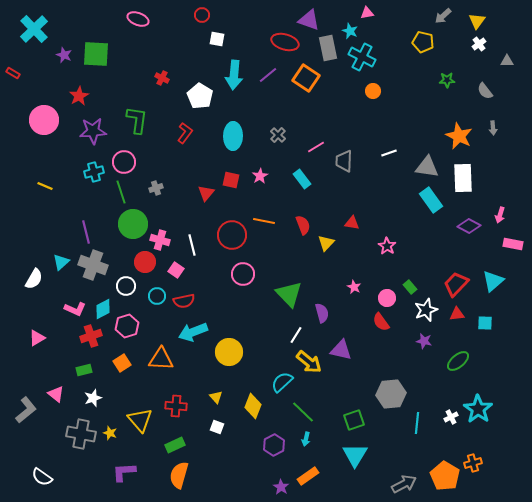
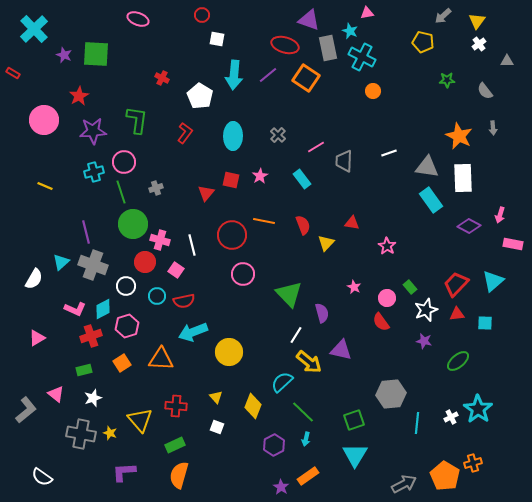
red ellipse at (285, 42): moved 3 px down
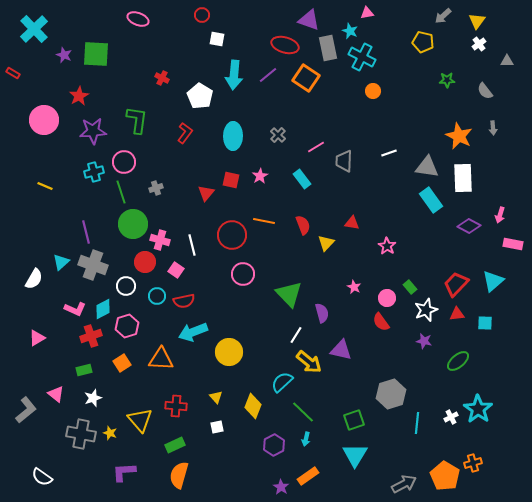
gray hexagon at (391, 394): rotated 12 degrees counterclockwise
white square at (217, 427): rotated 32 degrees counterclockwise
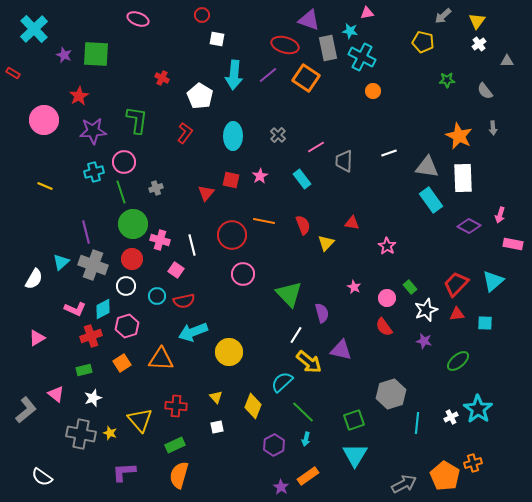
cyan star at (350, 31): rotated 14 degrees counterclockwise
red circle at (145, 262): moved 13 px left, 3 px up
red semicircle at (381, 322): moved 3 px right, 5 px down
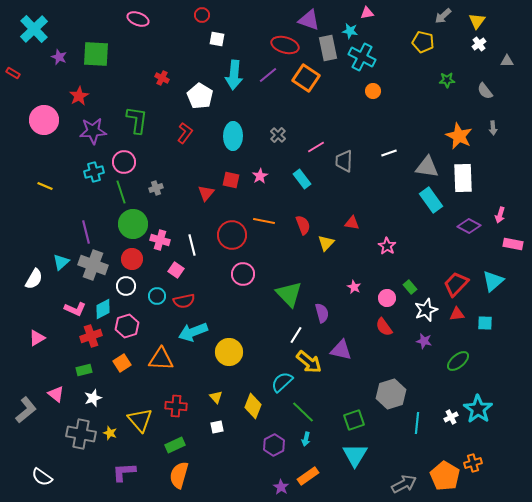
purple star at (64, 55): moved 5 px left, 2 px down
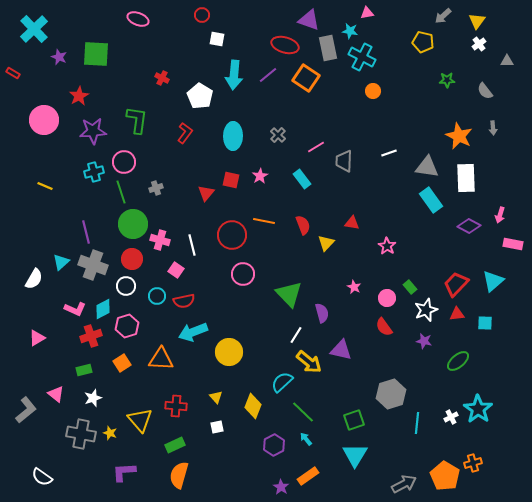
white rectangle at (463, 178): moved 3 px right
cyan arrow at (306, 439): rotated 128 degrees clockwise
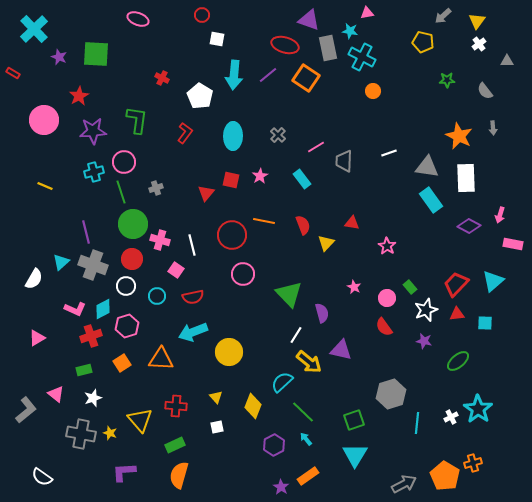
red semicircle at (184, 301): moved 9 px right, 4 px up
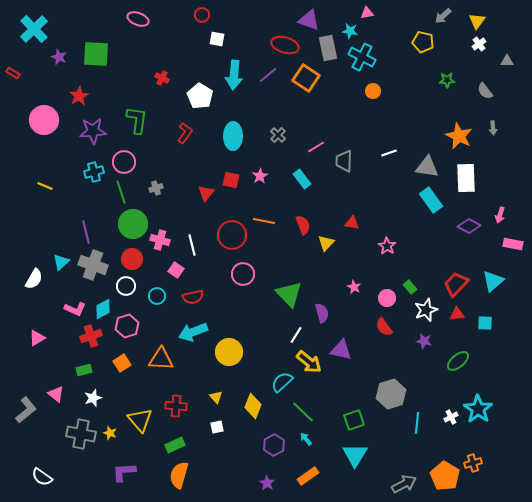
purple star at (281, 487): moved 14 px left, 4 px up
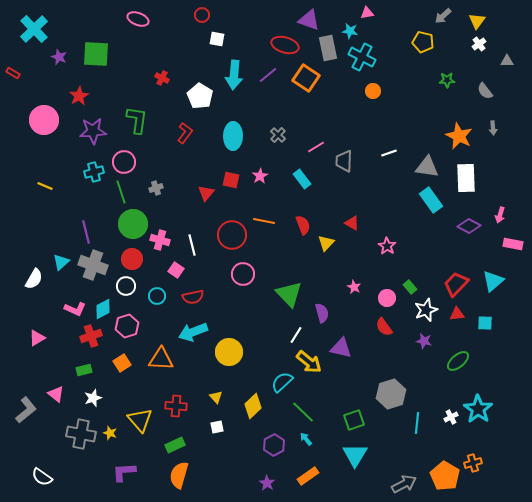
red triangle at (352, 223): rotated 21 degrees clockwise
purple triangle at (341, 350): moved 2 px up
yellow diamond at (253, 406): rotated 25 degrees clockwise
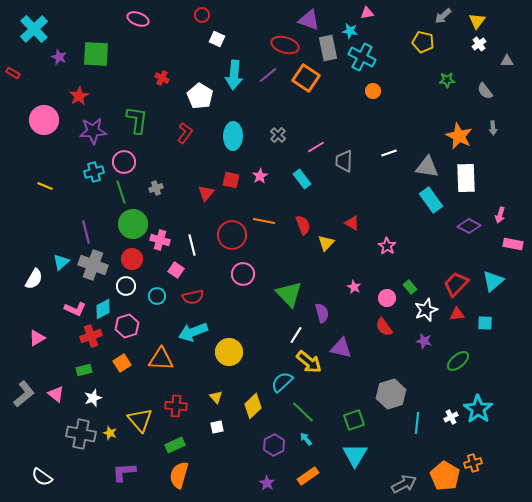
white square at (217, 39): rotated 14 degrees clockwise
gray L-shape at (26, 410): moved 2 px left, 16 px up
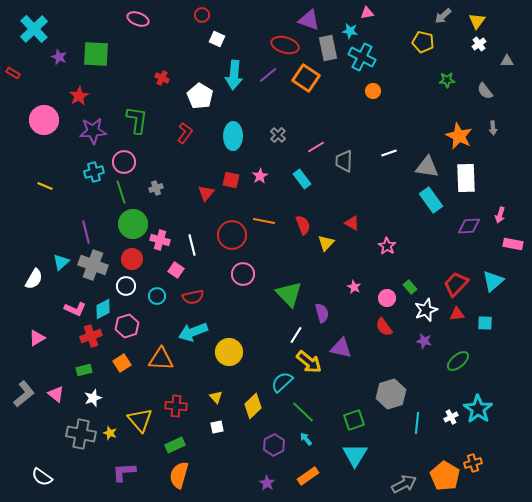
purple diamond at (469, 226): rotated 30 degrees counterclockwise
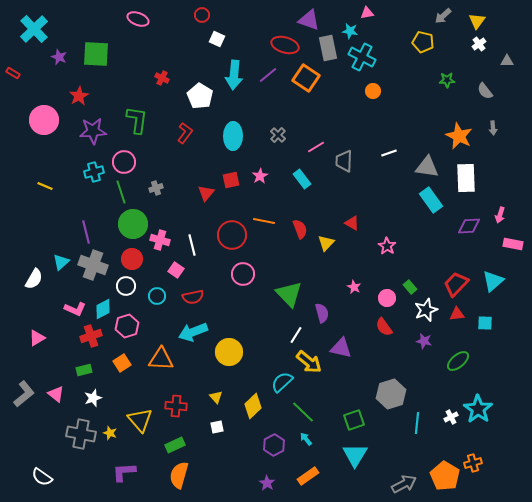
red square at (231, 180): rotated 24 degrees counterclockwise
red semicircle at (303, 225): moved 3 px left, 4 px down
